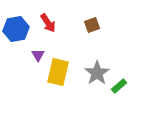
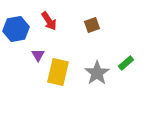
red arrow: moved 1 px right, 2 px up
green rectangle: moved 7 px right, 23 px up
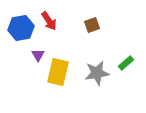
blue hexagon: moved 5 px right, 1 px up
gray star: rotated 25 degrees clockwise
